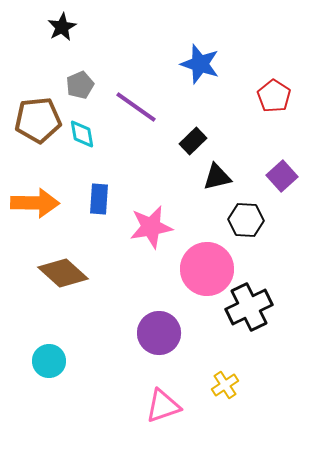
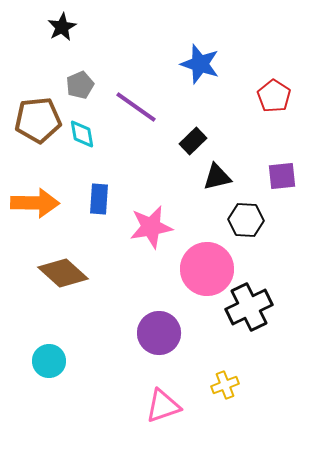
purple square: rotated 36 degrees clockwise
yellow cross: rotated 12 degrees clockwise
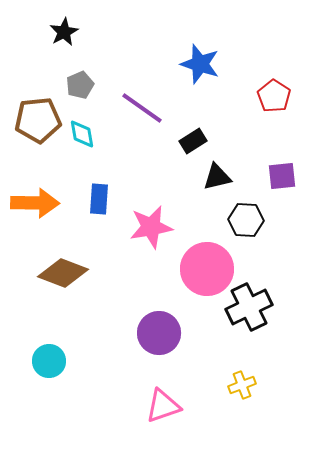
black star: moved 2 px right, 5 px down
purple line: moved 6 px right, 1 px down
black rectangle: rotated 12 degrees clockwise
brown diamond: rotated 21 degrees counterclockwise
yellow cross: moved 17 px right
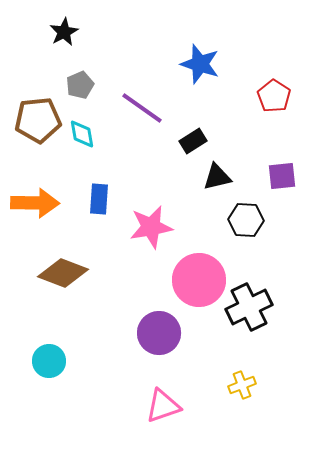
pink circle: moved 8 px left, 11 px down
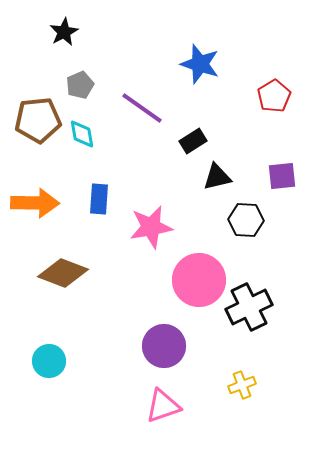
red pentagon: rotated 8 degrees clockwise
purple circle: moved 5 px right, 13 px down
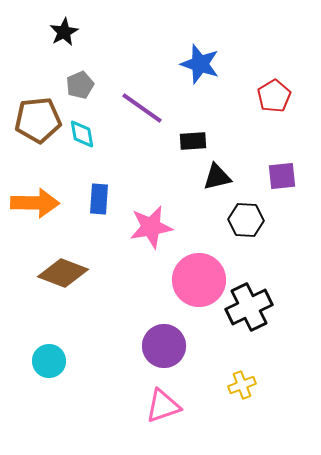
black rectangle: rotated 28 degrees clockwise
